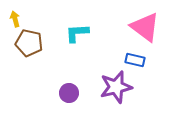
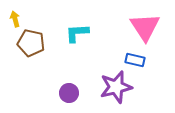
pink triangle: rotated 20 degrees clockwise
brown pentagon: moved 2 px right
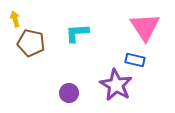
purple star: moved 2 px up; rotated 28 degrees counterclockwise
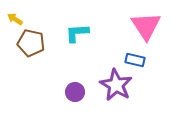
yellow arrow: rotated 42 degrees counterclockwise
pink triangle: moved 1 px right, 1 px up
purple circle: moved 6 px right, 1 px up
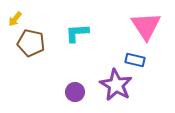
yellow arrow: rotated 84 degrees counterclockwise
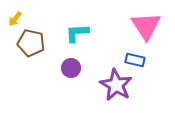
purple circle: moved 4 px left, 24 px up
